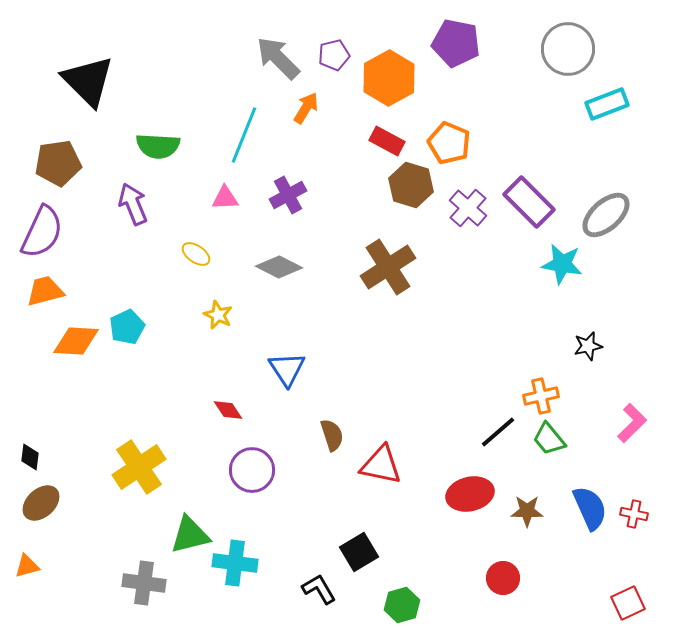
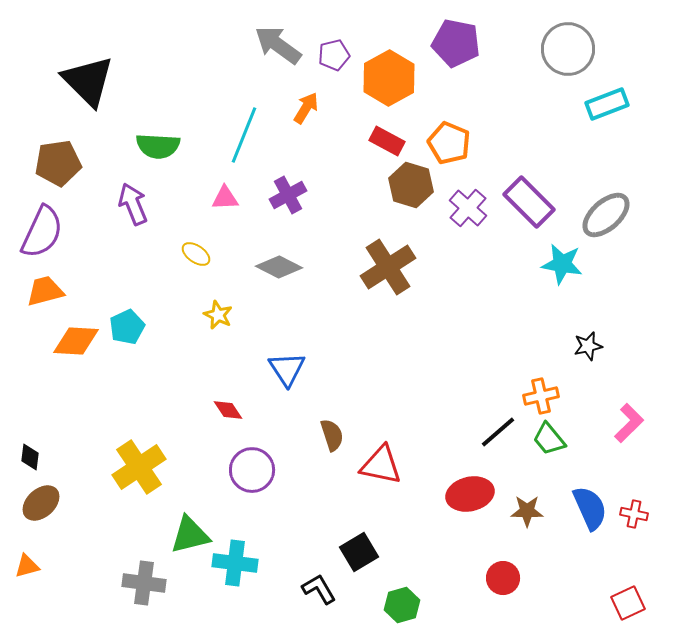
gray arrow at (278, 58): moved 13 px up; rotated 9 degrees counterclockwise
pink L-shape at (632, 423): moved 3 px left
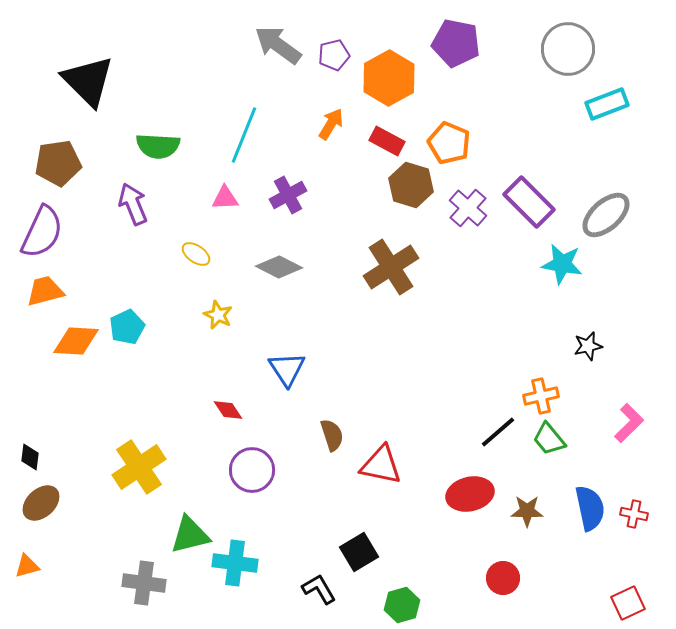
orange arrow at (306, 108): moved 25 px right, 16 px down
brown cross at (388, 267): moved 3 px right
blue semicircle at (590, 508): rotated 12 degrees clockwise
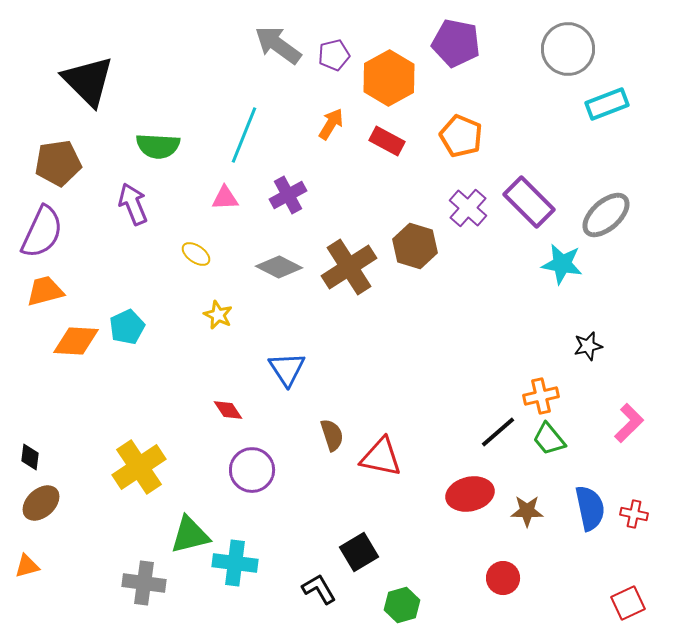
orange pentagon at (449, 143): moved 12 px right, 7 px up
brown hexagon at (411, 185): moved 4 px right, 61 px down
brown cross at (391, 267): moved 42 px left
red triangle at (381, 465): moved 8 px up
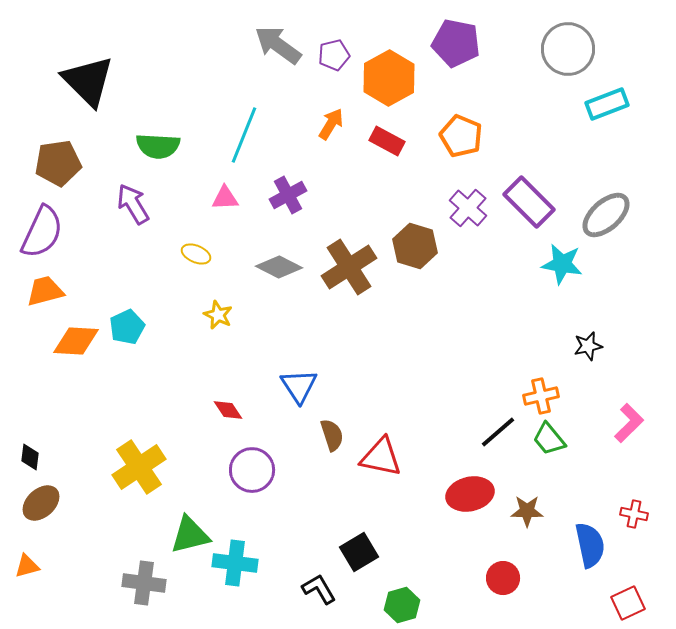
purple arrow at (133, 204): rotated 9 degrees counterclockwise
yellow ellipse at (196, 254): rotated 12 degrees counterclockwise
blue triangle at (287, 369): moved 12 px right, 17 px down
blue semicircle at (590, 508): moved 37 px down
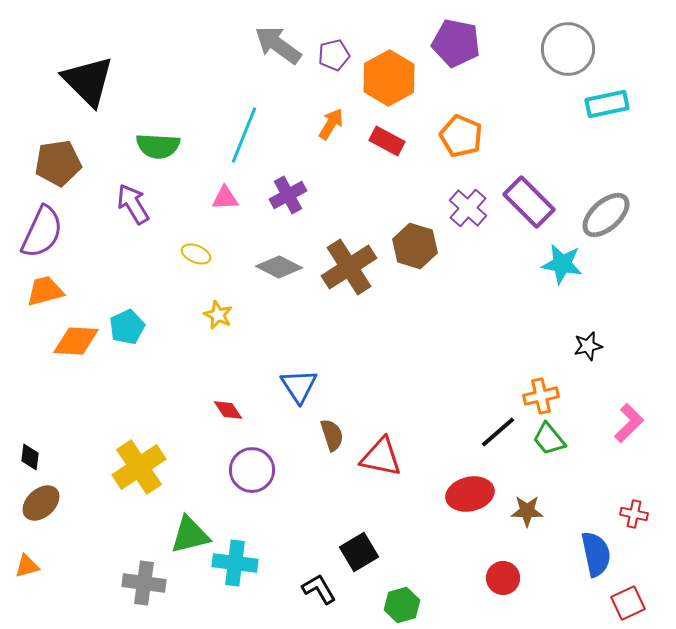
cyan rectangle at (607, 104): rotated 9 degrees clockwise
blue semicircle at (590, 545): moved 6 px right, 9 px down
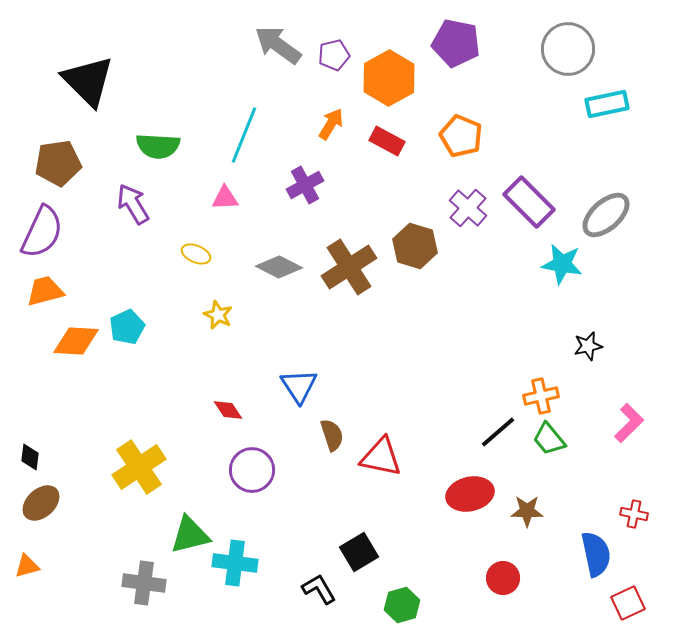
purple cross at (288, 195): moved 17 px right, 10 px up
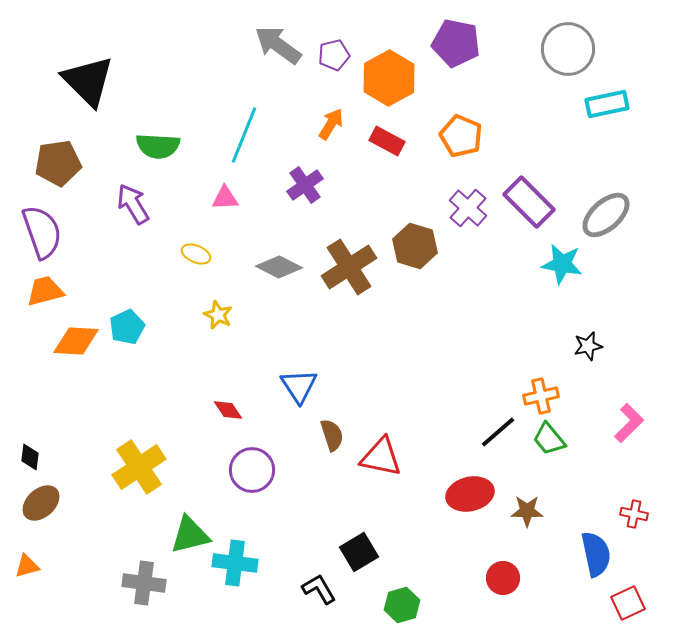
purple cross at (305, 185): rotated 6 degrees counterclockwise
purple semicircle at (42, 232): rotated 44 degrees counterclockwise
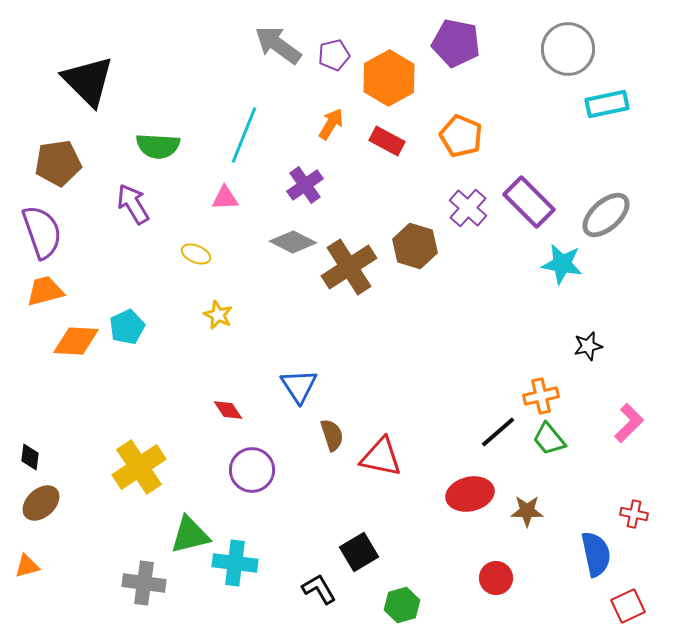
gray diamond at (279, 267): moved 14 px right, 25 px up
red circle at (503, 578): moved 7 px left
red square at (628, 603): moved 3 px down
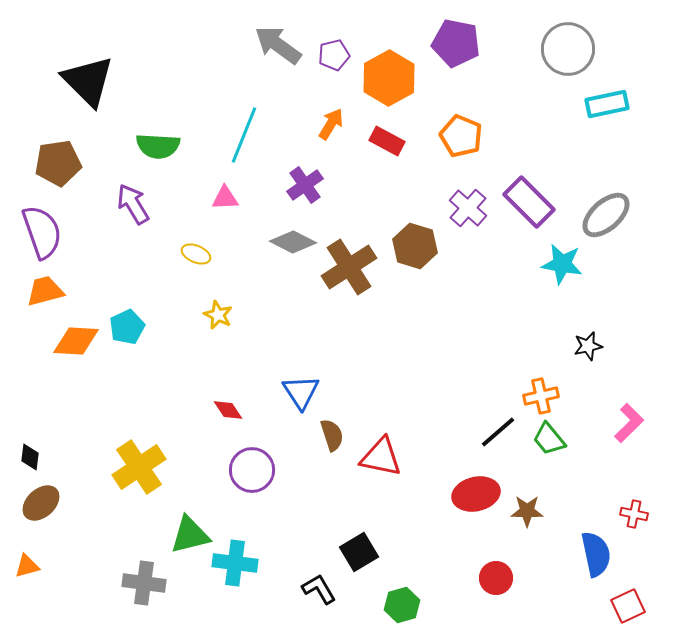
blue triangle at (299, 386): moved 2 px right, 6 px down
red ellipse at (470, 494): moved 6 px right
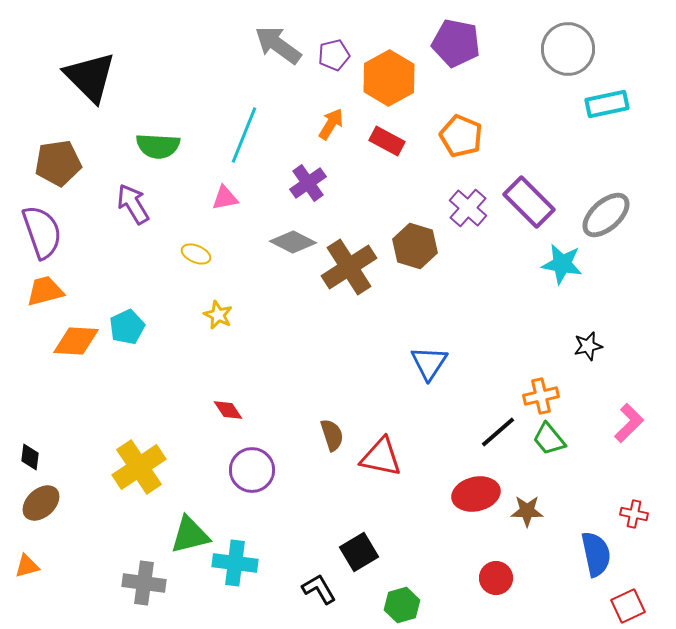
black triangle at (88, 81): moved 2 px right, 4 px up
purple cross at (305, 185): moved 3 px right, 2 px up
pink triangle at (225, 198): rotated 8 degrees counterclockwise
blue triangle at (301, 392): moved 128 px right, 29 px up; rotated 6 degrees clockwise
